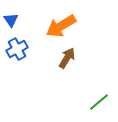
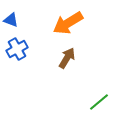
blue triangle: rotated 35 degrees counterclockwise
orange arrow: moved 7 px right, 3 px up
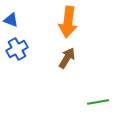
orange arrow: moved 1 px up; rotated 52 degrees counterclockwise
green line: moved 1 px left; rotated 30 degrees clockwise
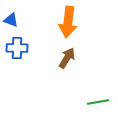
blue cross: moved 1 px up; rotated 30 degrees clockwise
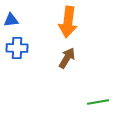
blue triangle: rotated 28 degrees counterclockwise
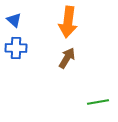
blue triangle: moved 3 px right; rotated 49 degrees clockwise
blue cross: moved 1 px left
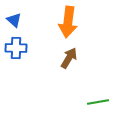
brown arrow: moved 2 px right
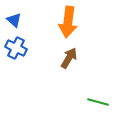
blue cross: rotated 25 degrees clockwise
green line: rotated 25 degrees clockwise
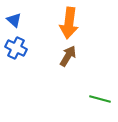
orange arrow: moved 1 px right, 1 px down
brown arrow: moved 1 px left, 2 px up
green line: moved 2 px right, 3 px up
